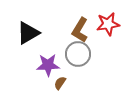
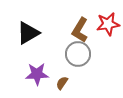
purple star: moved 11 px left, 9 px down
brown semicircle: moved 2 px right
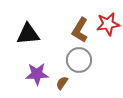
black triangle: moved 1 px down; rotated 25 degrees clockwise
gray circle: moved 1 px right, 6 px down
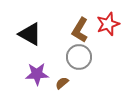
red star: rotated 10 degrees counterclockwise
black triangle: moved 2 px right; rotated 35 degrees clockwise
gray circle: moved 3 px up
brown semicircle: rotated 16 degrees clockwise
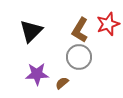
black triangle: moved 1 px right, 3 px up; rotated 45 degrees clockwise
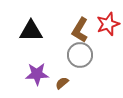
black triangle: rotated 45 degrees clockwise
gray circle: moved 1 px right, 2 px up
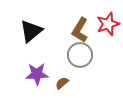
black triangle: rotated 40 degrees counterclockwise
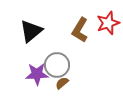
red star: moved 1 px up
gray circle: moved 23 px left, 10 px down
